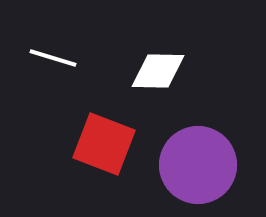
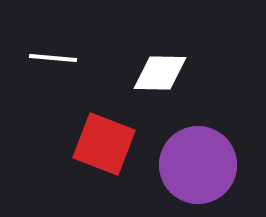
white line: rotated 12 degrees counterclockwise
white diamond: moved 2 px right, 2 px down
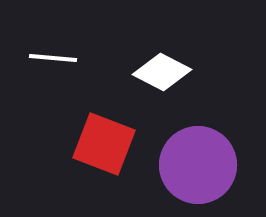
white diamond: moved 2 px right, 1 px up; rotated 26 degrees clockwise
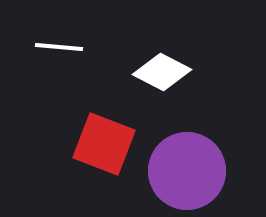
white line: moved 6 px right, 11 px up
purple circle: moved 11 px left, 6 px down
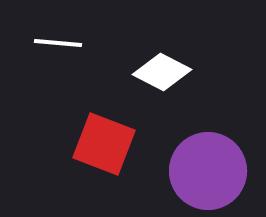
white line: moved 1 px left, 4 px up
purple circle: moved 21 px right
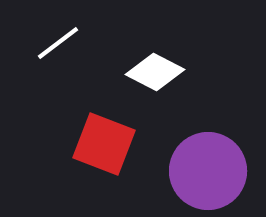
white line: rotated 42 degrees counterclockwise
white diamond: moved 7 px left
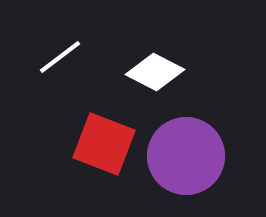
white line: moved 2 px right, 14 px down
purple circle: moved 22 px left, 15 px up
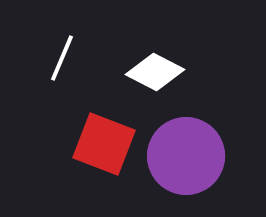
white line: moved 2 px right, 1 px down; rotated 30 degrees counterclockwise
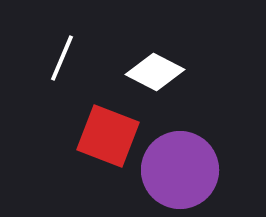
red square: moved 4 px right, 8 px up
purple circle: moved 6 px left, 14 px down
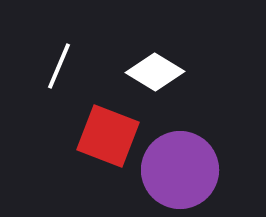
white line: moved 3 px left, 8 px down
white diamond: rotated 4 degrees clockwise
